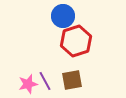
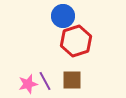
brown square: rotated 10 degrees clockwise
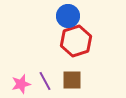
blue circle: moved 5 px right
pink star: moved 7 px left
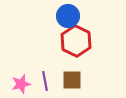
red hexagon: rotated 16 degrees counterclockwise
purple line: rotated 18 degrees clockwise
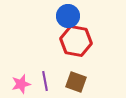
red hexagon: rotated 16 degrees counterclockwise
brown square: moved 4 px right, 2 px down; rotated 20 degrees clockwise
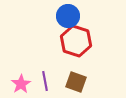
red hexagon: rotated 8 degrees clockwise
pink star: rotated 18 degrees counterclockwise
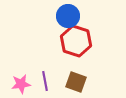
pink star: rotated 24 degrees clockwise
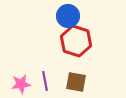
brown square: rotated 10 degrees counterclockwise
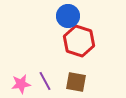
red hexagon: moved 3 px right
purple line: rotated 18 degrees counterclockwise
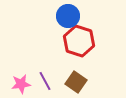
brown square: rotated 25 degrees clockwise
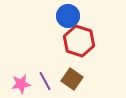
brown square: moved 4 px left, 3 px up
